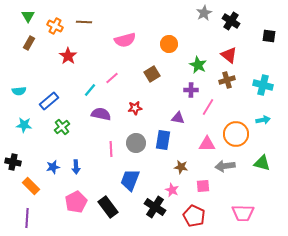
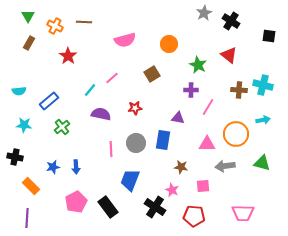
brown cross at (227, 80): moved 12 px right, 10 px down; rotated 21 degrees clockwise
black cross at (13, 162): moved 2 px right, 5 px up
red pentagon at (194, 216): rotated 20 degrees counterclockwise
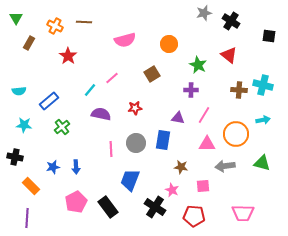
gray star at (204, 13): rotated 14 degrees clockwise
green triangle at (28, 16): moved 12 px left, 2 px down
pink line at (208, 107): moved 4 px left, 8 px down
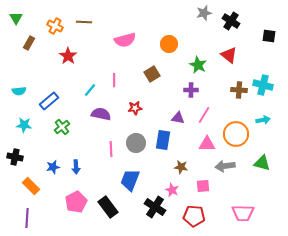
pink line at (112, 78): moved 2 px right, 2 px down; rotated 48 degrees counterclockwise
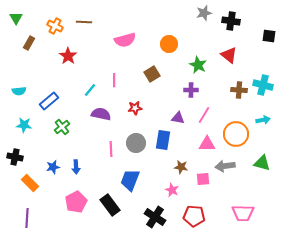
black cross at (231, 21): rotated 24 degrees counterclockwise
orange rectangle at (31, 186): moved 1 px left, 3 px up
pink square at (203, 186): moved 7 px up
black rectangle at (108, 207): moved 2 px right, 2 px up
black cross at (155, 207): moved 10 px down
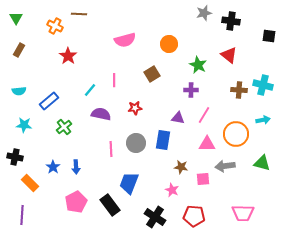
brown line at (84, 22): moved 5 px left, 8 px up
brown rectangle at (29, 43): moved 10 px left, 7 px down
green cross at (62, 127): moved 2 px right
blue star at (53, 167): rotated 24 degrees counterclockwise
blue trapezoid at (130, 180): moved 1 px left, 3 px down
purple line at (27, 218): moved 5 px left, 3 px up
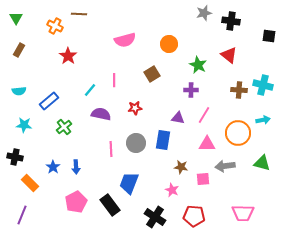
orange circle at (236, 134): moved 2 px right, 1 px up
purple line at (22, 215): rotated 18 degrees clockwise
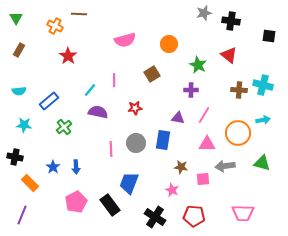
purple semicircle at (101, 114): moved 3 px left, 2 px up
